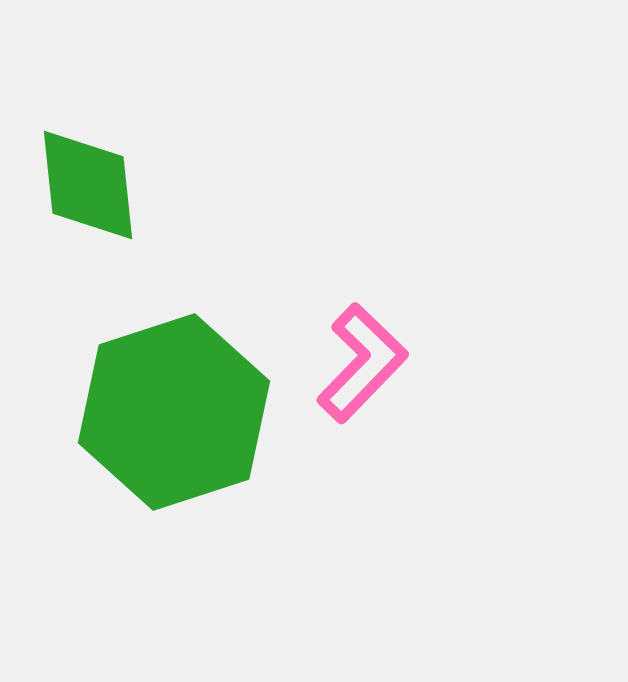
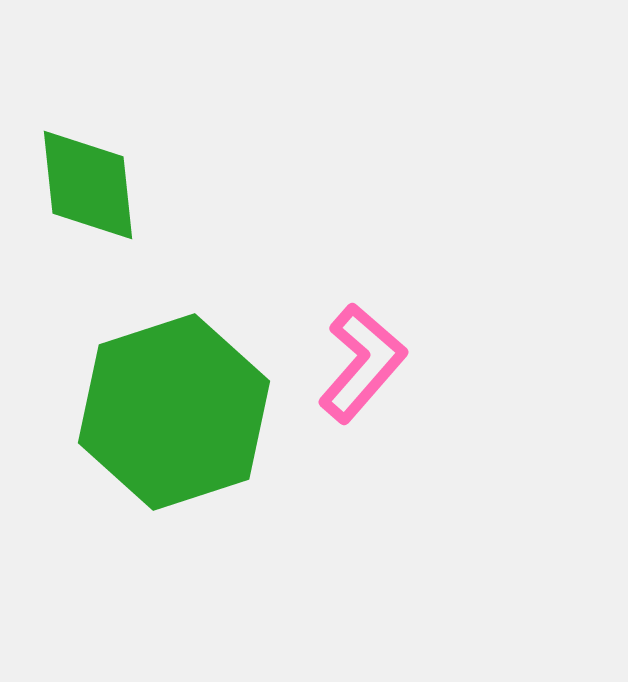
pink L-shape: rotated 3 degrees counterclockwise
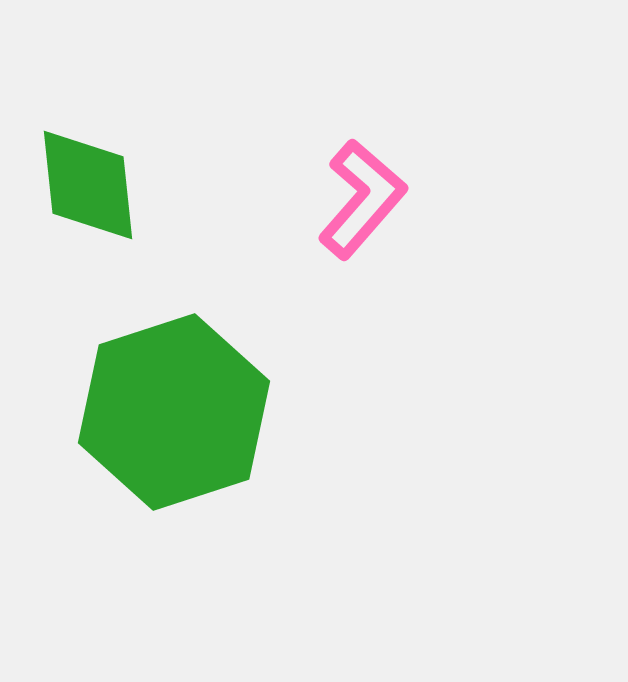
pink L-shape: moved 164 px up
